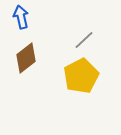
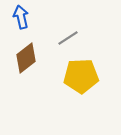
gray line: moved 16 px left, 2 px up; rotated 10 degrees clockwise
yellow pentagon: rotated 24 degrees clockwise
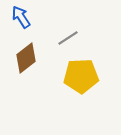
blue arrow: rotated 20 degrees counterclockwise
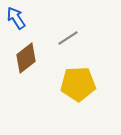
blue arrow: moved 5 px left, 1 px down
yellow pentagon: moved 3 px left, 8 px down
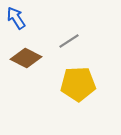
gray line: moved 1 px right, 3 px down
brown diamond: rotated 64 degrees clockwise
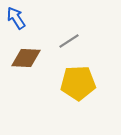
brown diamond: rotated 24 degrees counterclockwise
yellow pentagon: moved 1 px up
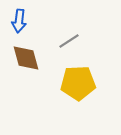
blue arrow: moved 3 px right, 3 px down; rotated 140 degrees counterclockwise
brown diamond: rotated 72 degrees clockwise
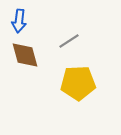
brown diamond: moved 1 px left, 3 px up
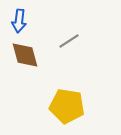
yellow pentagon: moved 11 px left, 23 px down; rotated 12 degrees clockwise
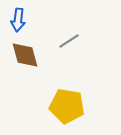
blue arrow: moved 1 px left, 1 px up
